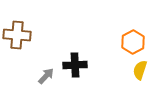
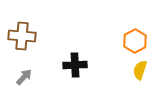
brown cross: moved 5 px right, 1 px down
orange hexagon: moved 2 px right, 1 px up
gray arrow: moved 22 px left, 1 px down
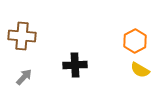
yellow semicircle: rotated 78 degrees counterclockwise
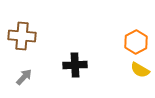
orange hexagon: moved 1 px right, 1 px down
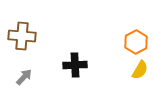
yellow semicircle: rotated 90 degrees counterclockwise
